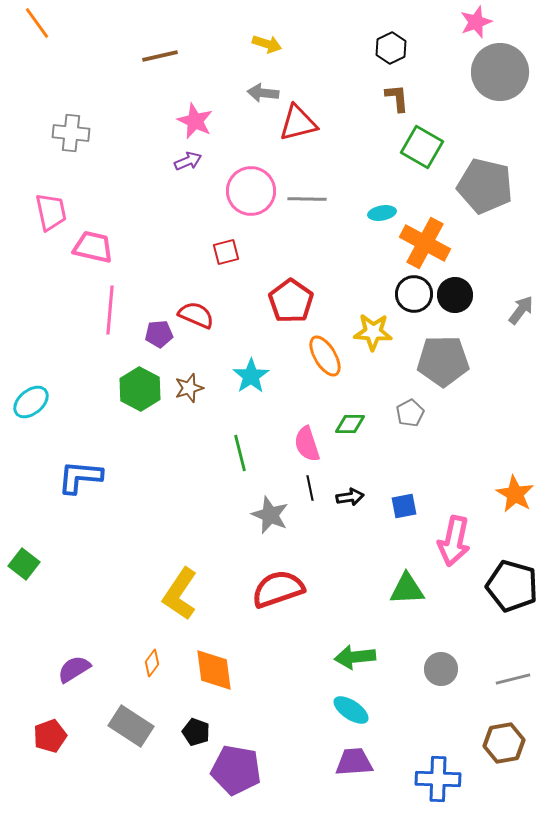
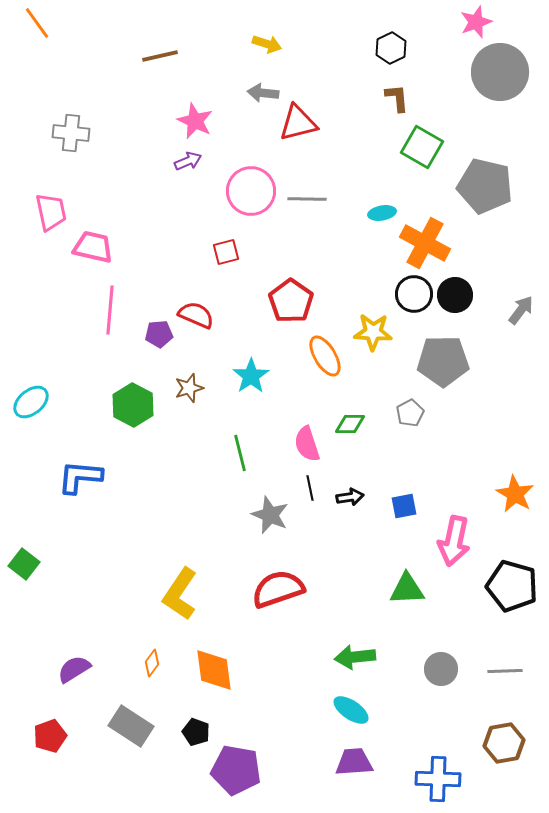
green hexagon at (140, 389): moved 7 px left, 16 px down
gray line at (513, 679): moved 8 px left, 8 px up; rotated 12 degrees clockwise
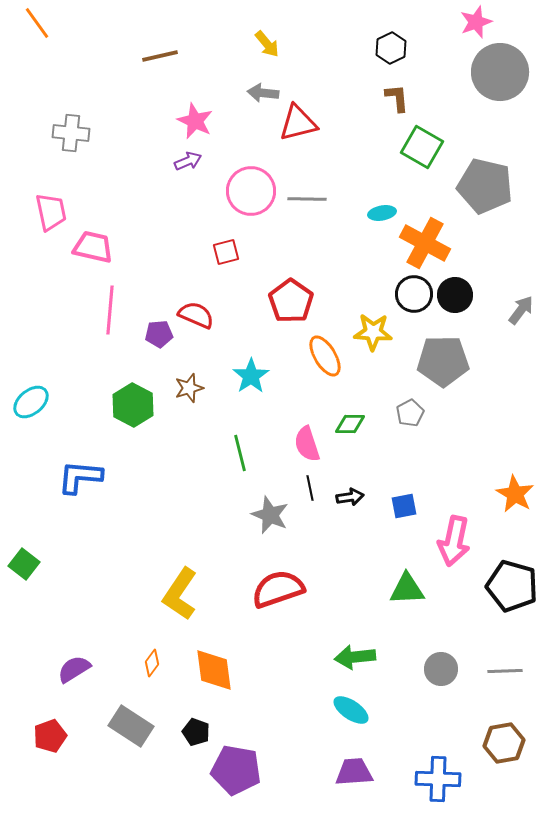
yellow arrow at (267, 44): rotated 32 degrees clockwise
purple trapezoid at (354, 762): moved 10 px down
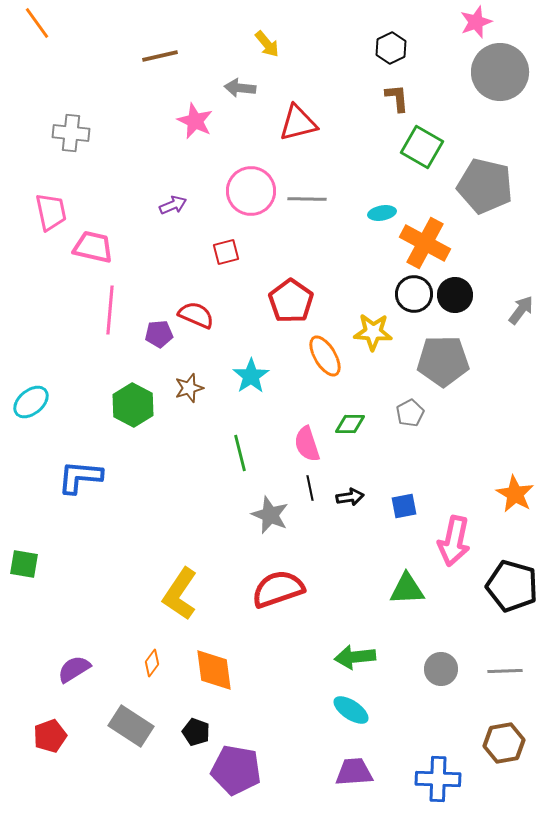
gray arrow at (263, 93): moved 23 px left, 5 px up
purple arrow at (188, 161): moved 15 px left, 44 px down
green square at (24, 564): rotated 28 degrees counterclockwise
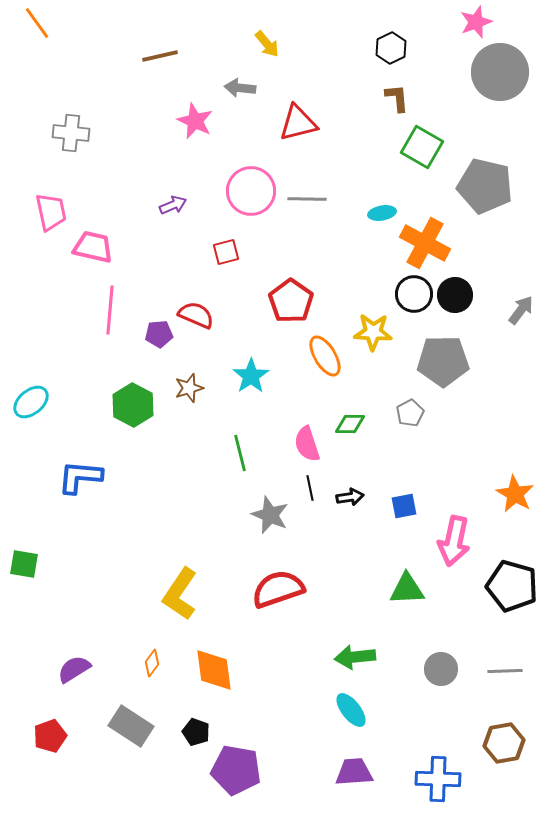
cyan ellipse at (351, 710): rotated 18 degrees clockwise
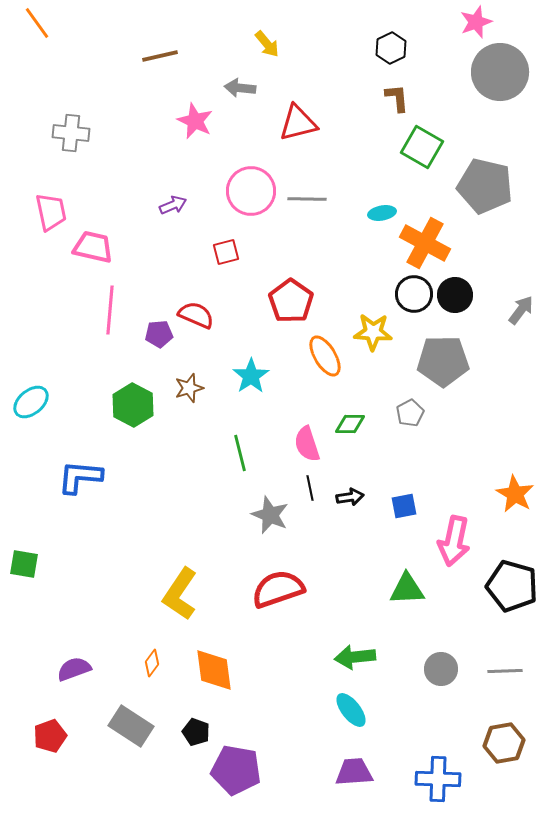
purple semicircle at (74, 669): rotated 12 degrees clockwise
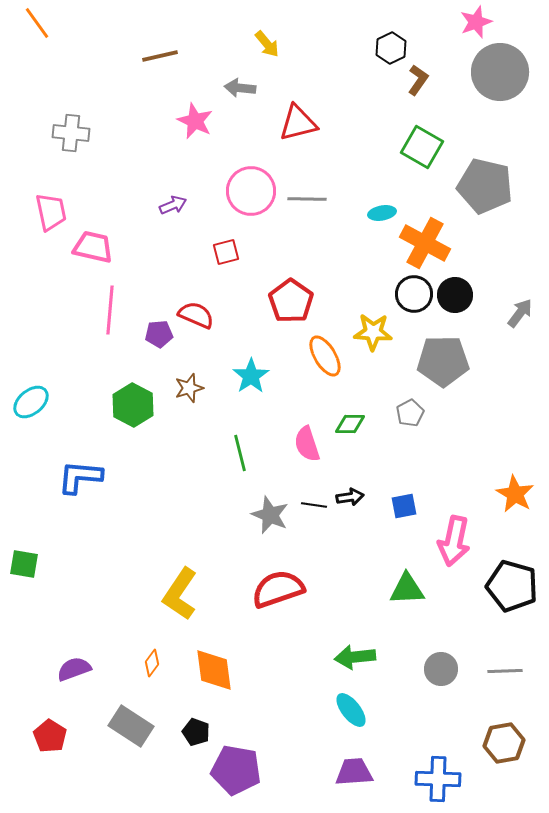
brown L-shape at (397, 98): moved 21 px right, 18 px up; rotated 40 degrees clockwise
gray arrow at (521, 310): moved 1 px left, 3 px down
black line at (310, 488): moved 4 px right, 17 px down; rotated 70 degrees counterclockwise
red pentagon at (50, 736): rotated 20 degrees counterclockwise
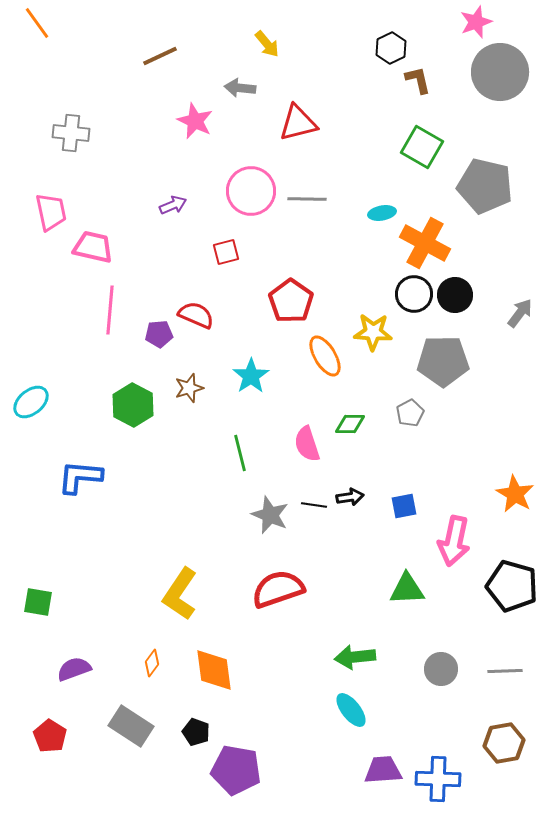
brown line at (160, 56): rotated 12 degrees counterclockwise
brown L-shape at (418, 80): rotated 48 degrees counterclockwise
green square at (24, 564): moved 14 px right, 38 px down
purple trapezoid at (354, 772): moved 29 px right, 2 px up
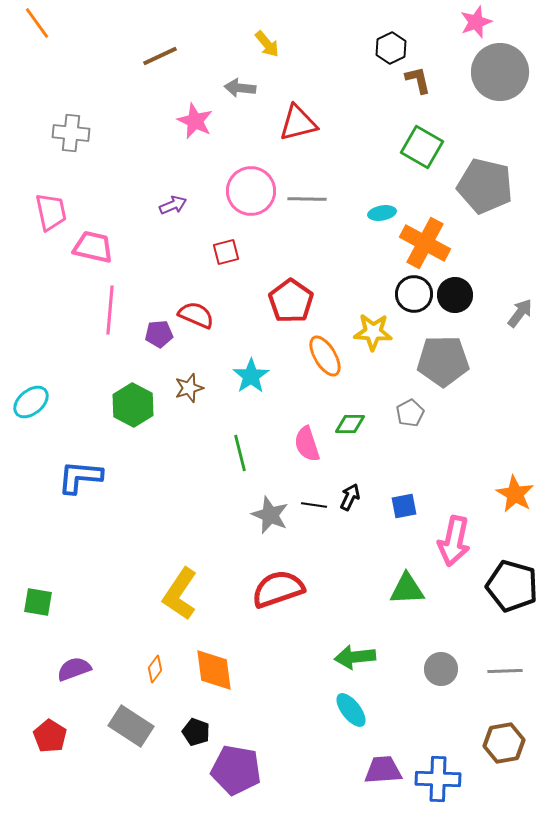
black arrow at (350, 497): rotated 56 degrees counterclockwise
orange diamond at (152, 663): moved 3 px right, 6 px down
